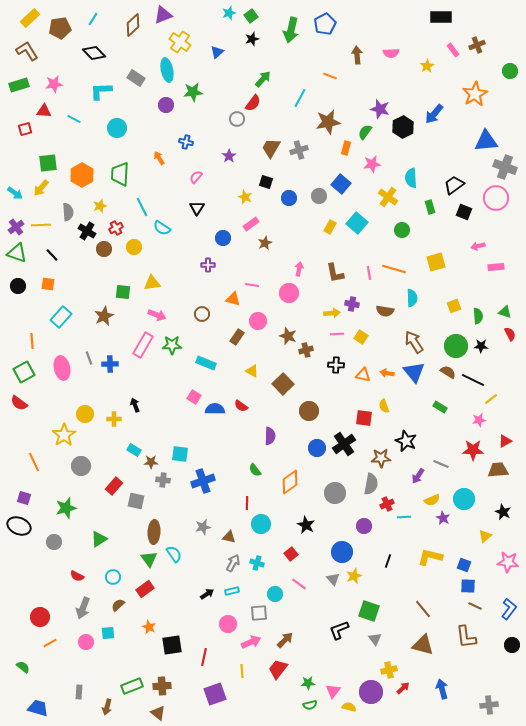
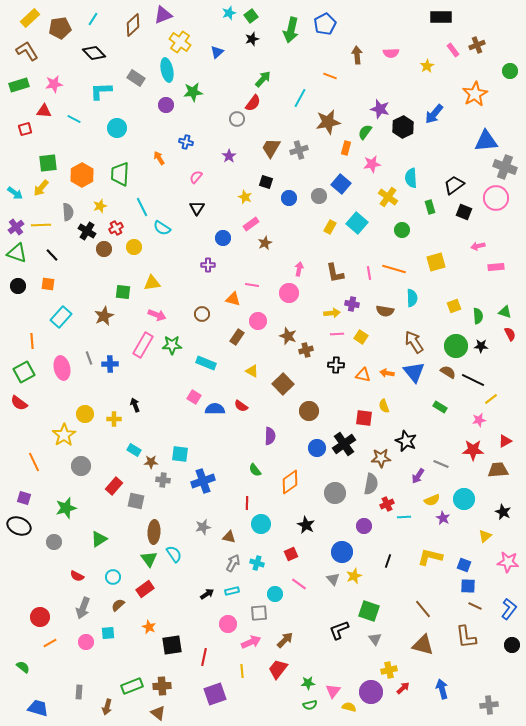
red square at (291, 554): rotated 16 degrees clockwise
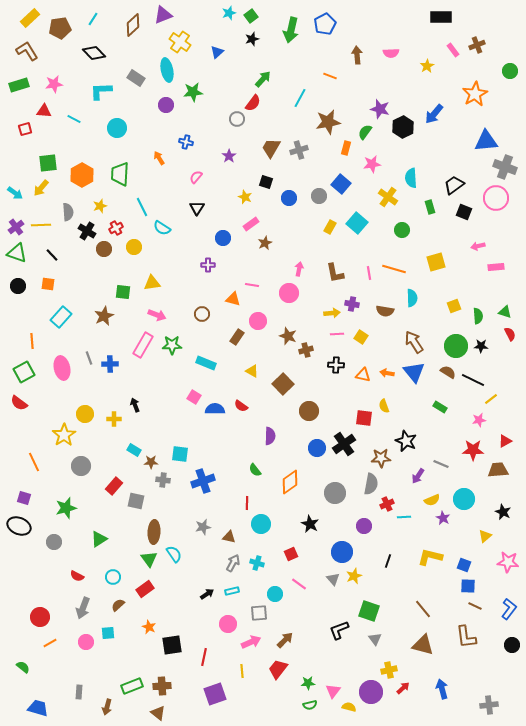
black star at (306, 525): moved 4 px right, 1 px up
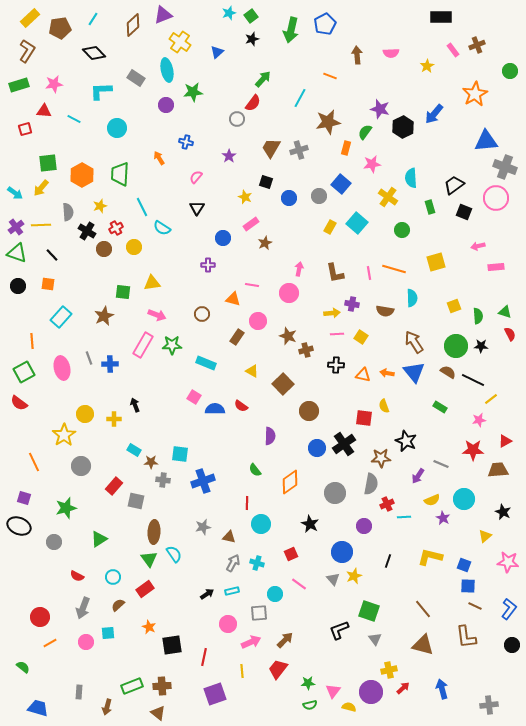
brown L-shape at (27, 51): rotated 65 degrees clockwise
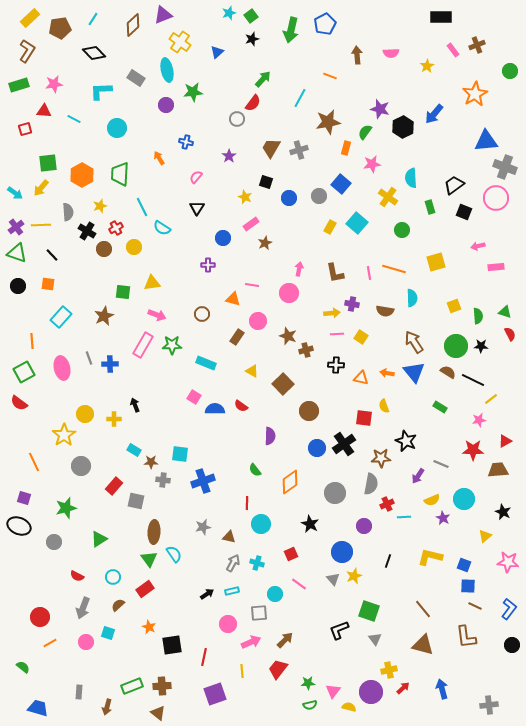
orange triangle at (363, 375): moved 2 px left, 3 px down
cyan square at (108, 633): rotated 24 degrees clockwise
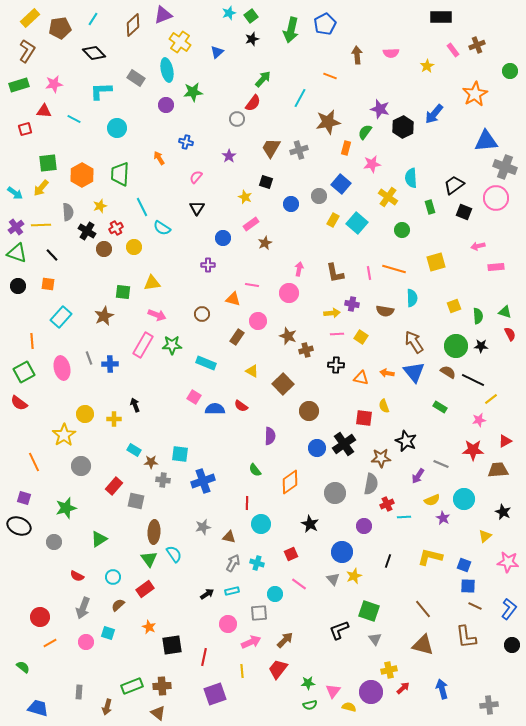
blue circle at (289, 198): moved 2 px right, 6 px down
yellow rectangle at (330, 227): moved 3 px right, 7 px up
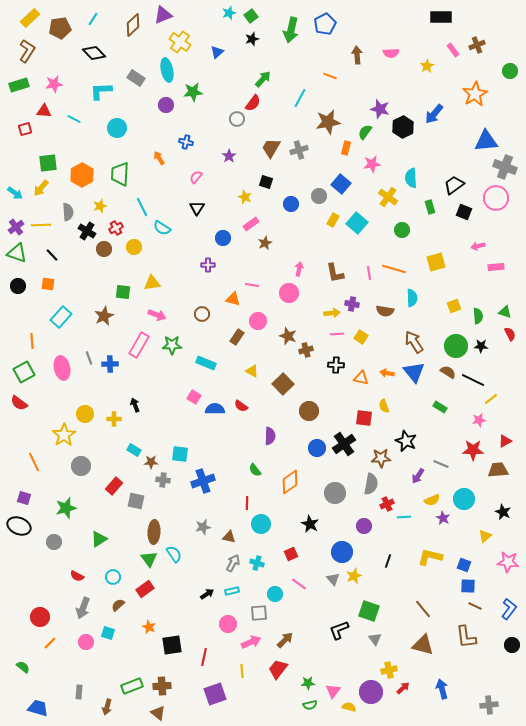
pink rectangle at (143, 345): moved 4 px left
orange line at (50, 643): rotated 16 degrees counterclockwise
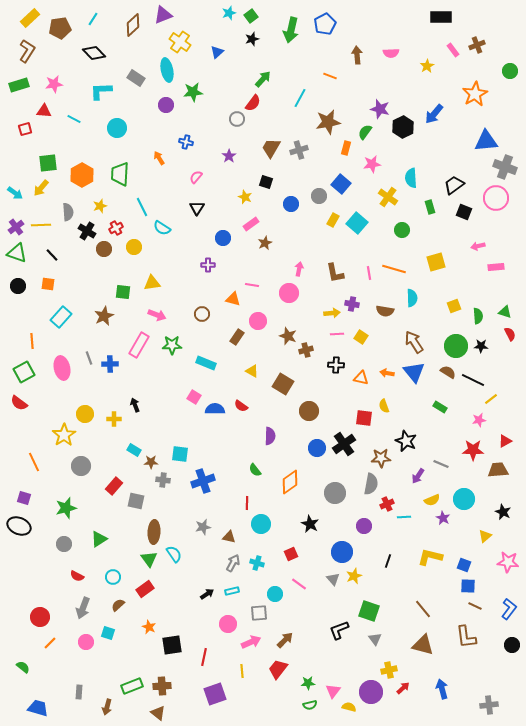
brown square at (283, 384): rotated 15 degrees counterclockwise
gray circle at (54, 542): moved 10 px right, 2 px down
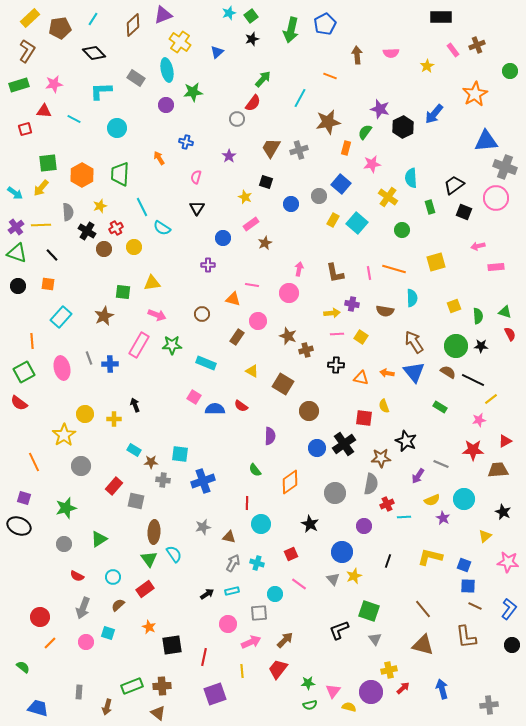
pink semicircle at (196, 177): rotated 24 degrees counterclockwise
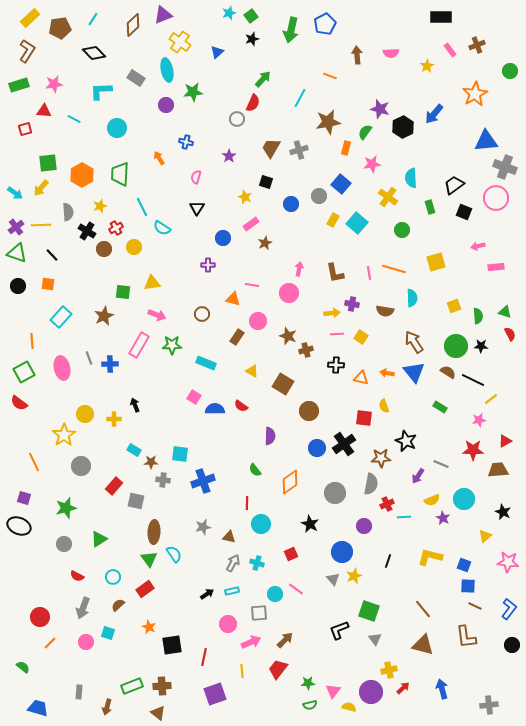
pink rectangle at (453, 50): moved 3 px left
red semicircle at (253, 103): rotated 12 degrees counterclockwise
pink line at (299, 584): moved 3 px left, 5 px down
